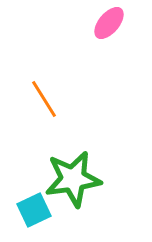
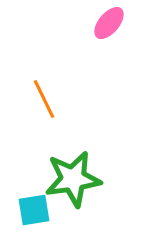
orange line: rotated 6 degrees clockwise
cyan square: rotated 16 degrees clockwise
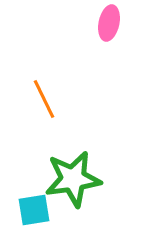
pink ellipse: rotated 28 degrees counterclockwise
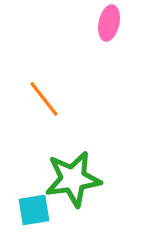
orange line: rotated 12 degrees counterclockwise
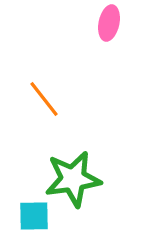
cyan square: moved 6 px down; rotated 8 degrees clockwise
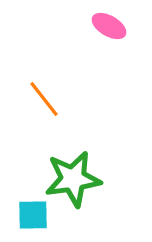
pink ellipse: moved 3 px down; rotated 72 degrees counterclockwise
cyan square: moved 1 px left, 1 px up
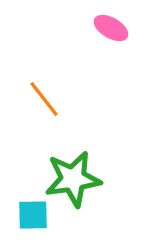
pink ellipse: moved 2 px right, 2 px down
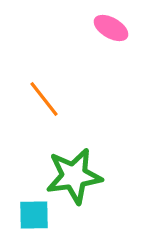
green star: moved 1 px right, 3 px up
cyan square: moved 1 px right
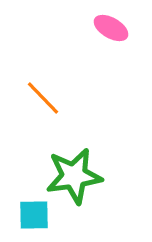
orange line: moved 1 px left, 1 px up; rotated 6 degrees counterclockwise
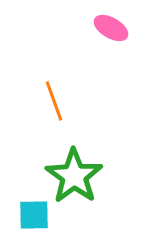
orange line: moved 11 px right, 3 px down; rotated 24 degrees clockwise
green star: rotated 28 degrees counterclockwise
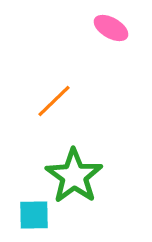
orange line: rotated 66 degrees clockwise
